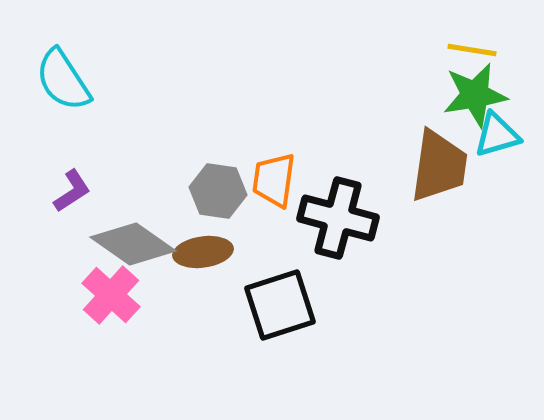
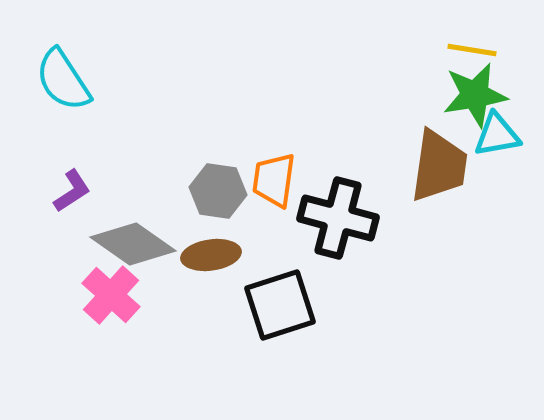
cyan triangle: rotated 6 degrees clockwise
brown ellipse: moved 8 px right, 3 px down
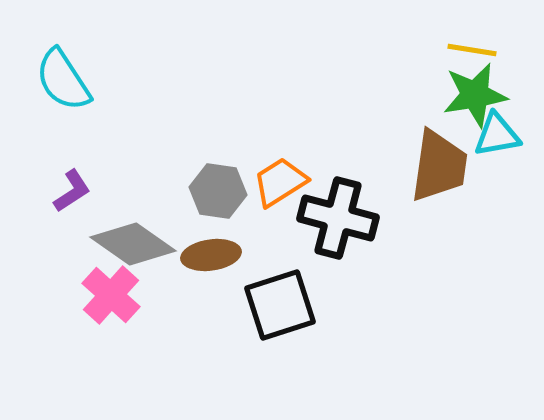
orange trapezoid: moved 6 px right, 2 px down; rotated 50 degrees clockwise
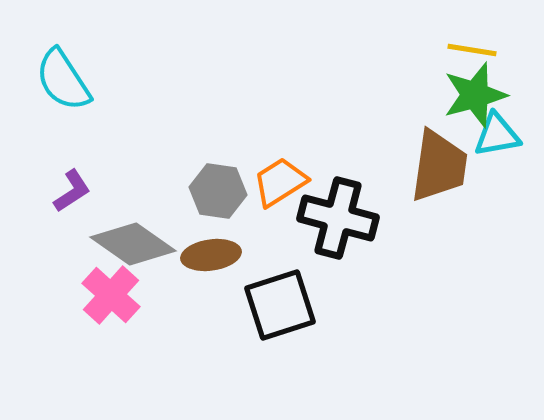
green star: rotated 6 degrees counterclockwise
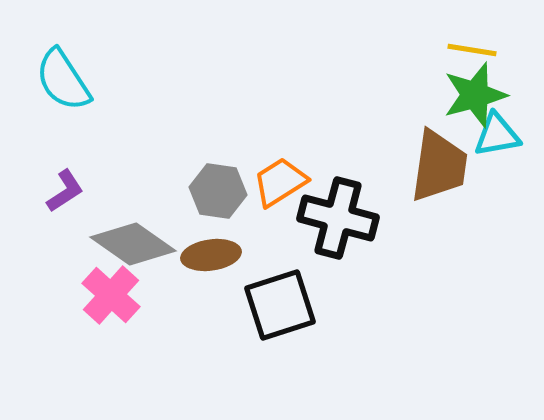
purple L-shape: moved 7 px left
